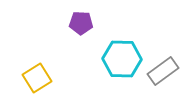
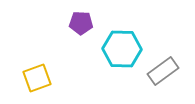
cyan hexagon: moved 10 px up
yellow square: rotated 12 degrees clockwise
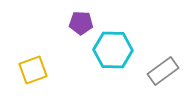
cyan hexagon: moved 9 px left, 1 px down
yellow square: moved 4 px left, 8 px up
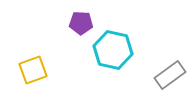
cyan hexagon: rotated 12 degrees clockwise
gray rectangle: moved 7 px right, 4 px down
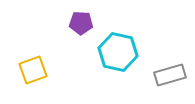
cyan hexagon: moved 5 px right, 2 px down
gray rectangle: rotated 20 degrees clockwise
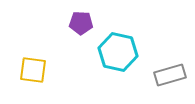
yellow square: rotated 28 degrees clockwise
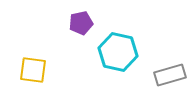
purple pentagon: rotated 15 degrees counterclockwise
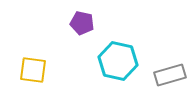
purple pentagon: moved 1 px right; rotated 25 degrees clockwise
cyan hexagon: moved 9 px down
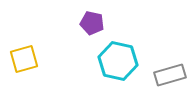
purple pentagon: moved 10 px right
yellow square: moved 9 px left, 11 px up; rotated 24 degrees counterclockwise
